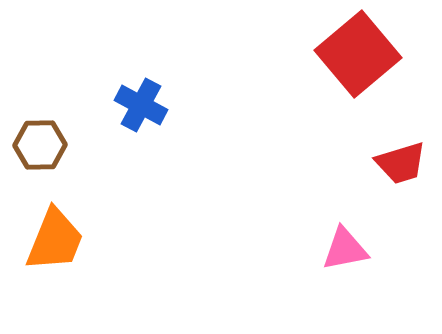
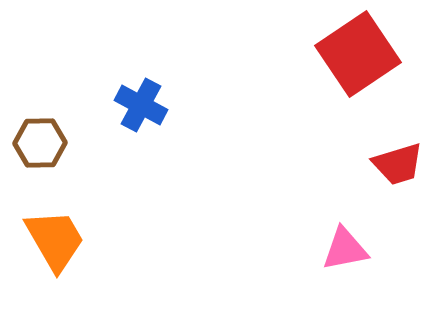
red square: rotated 6 degrees clockwise
brown hexagon: moved 2 px up
red trapezoid: moved 3 px left, 1 px down
orange trapezoid: rotated 52 degrees counterclockwise
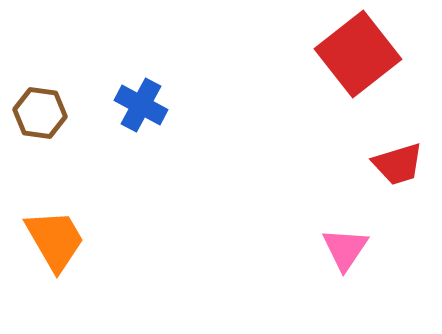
red square: rotated 4 degrees counterclockwise
brown hexagon: moved 30 px up; rotated 9 degrees clockwise
pink triangle: rotated 45 degrees counterclockwise
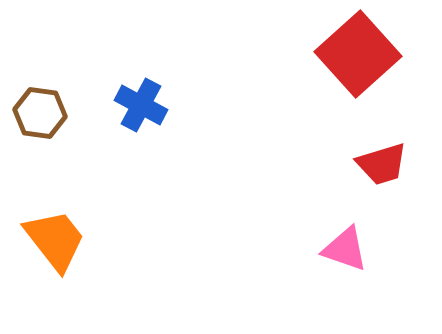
red square: rotated 4 degrees counterclockwise
red trapezoid: moved 16 px left
orange trapezoid: rotated 8 degrees counterclockwise
pink triangle: rotated 45 degrees counterclockwise
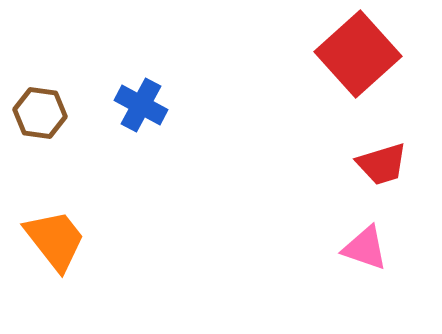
pink triangle: moved 20 px right, 1 px up
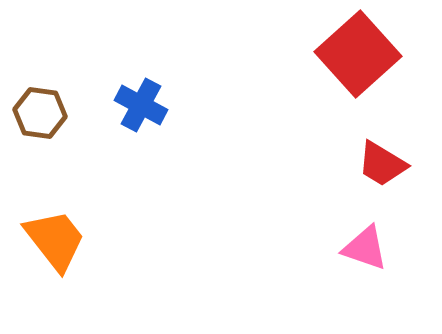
red trapezoid: rotated 48 degrees clockwise
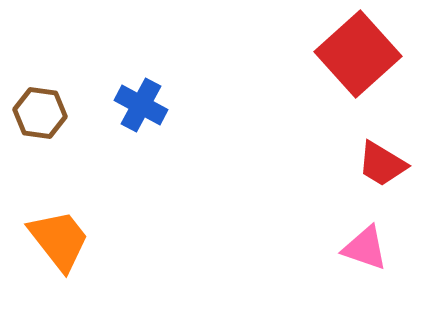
orange trapezoid: moved 4 px right
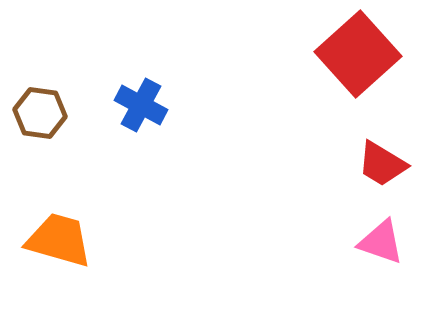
orange trapezoid: rotated 36 degrees counterclockwise
pink triangle: moved 16 px right, 6 px up
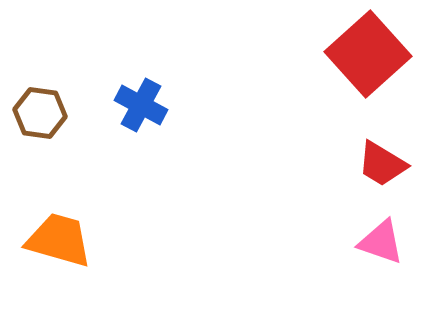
red square: moved 10 px right
